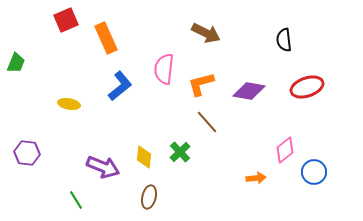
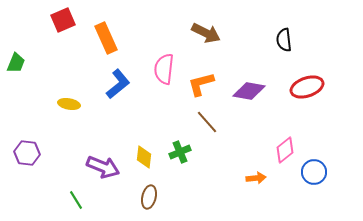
red square: moved 3 px left
blue L-shape: moved 2 px left, 2 px up
green cross: rotated 20 degrees clockwise
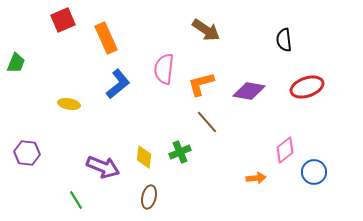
brown arrow: moved 3 px up; rotated 8 degrees clockwise
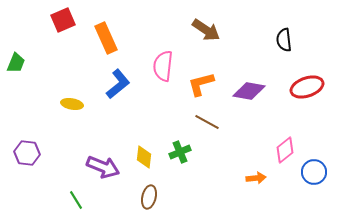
pink semicircle: moved 1 px left, 3 px up
yellow ellipse: moved 3 px right
brown line: rotated 20 degrees counterclockwise
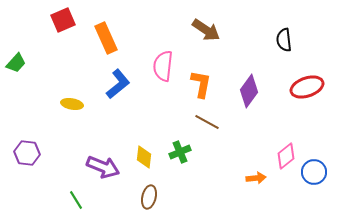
green trapezoid: rotated 20 degrees clockwise
orange L-shape: rotated 116 degrees clockwise
purple diamond: rotated 64 degrees counterclockwise
pink diamond: moved 1 px right, 6 px down
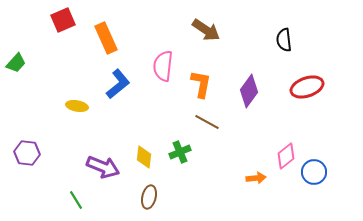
yellow ellipse: moved 5 px right, 2 px down
